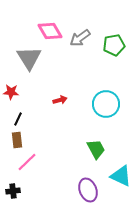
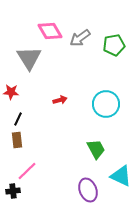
pink line: moved 9 px down
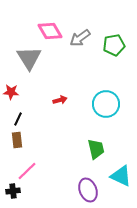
green trapezoid: rotated 15 degrees clockwise
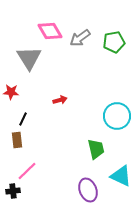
green pentagon: moved 3 px up
cyan circle: moved 11 px right, 12 px down
black line: moved 5 px right
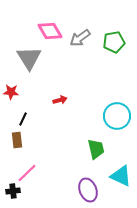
pink line: moved 2 px down
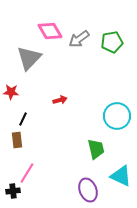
gray arrow: moved 1 px left, 1 px down
green pentagon: moved 2 px left
gray triangle: rotated 16 degrees clockwise
pink line: rotated 15 degrees counterclockwise
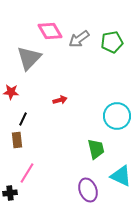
black cross: moved 3 px left, 2 px down
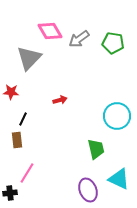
green pentagon: moved 1 px right, 1 px down; rotated 20 degrees clockwise
cyan triangle: moved 2 px left, 3 px down
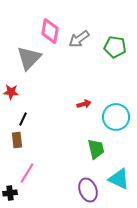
pink diamond: rotated 40 degrees clockwise
green pentagon: moved 2 px right, 4 px down
red arrow: moved 24 px right, 4 px down
cyan circle: moved 1 px left, 1 px down
